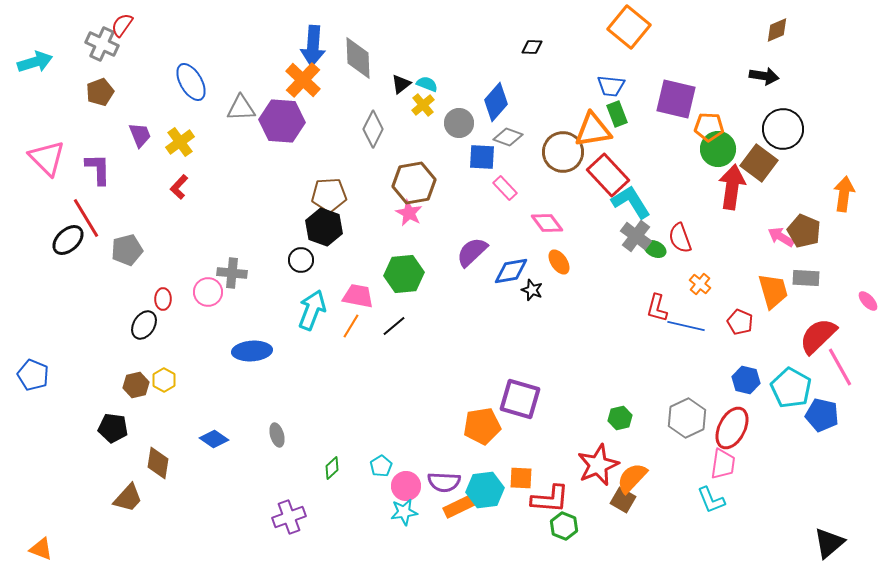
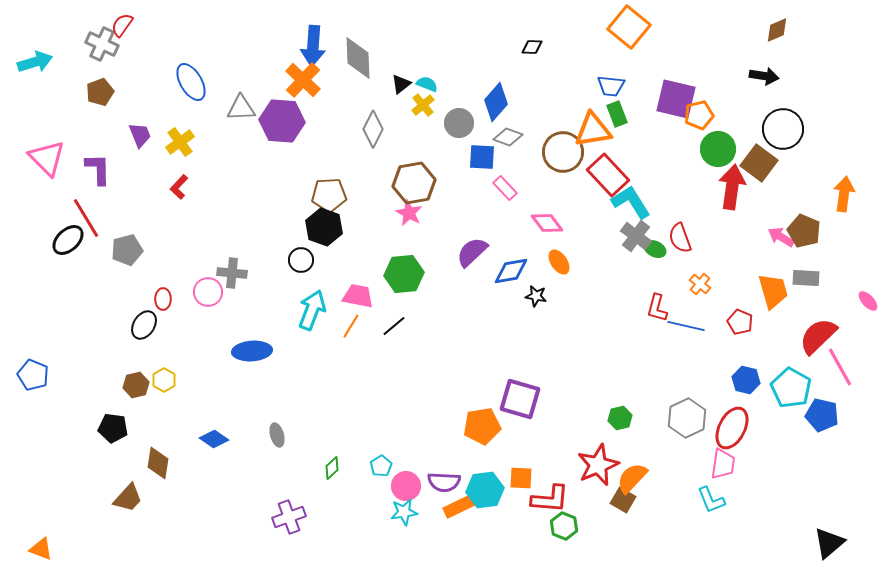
orange pentagon at (709, 127): moved 10 px left, 12 px up; rotated 16 degrees counterclockwise
black star at (532, 290): moved 4 px right, 6 px down; rotated 10 degrees counterclockwise
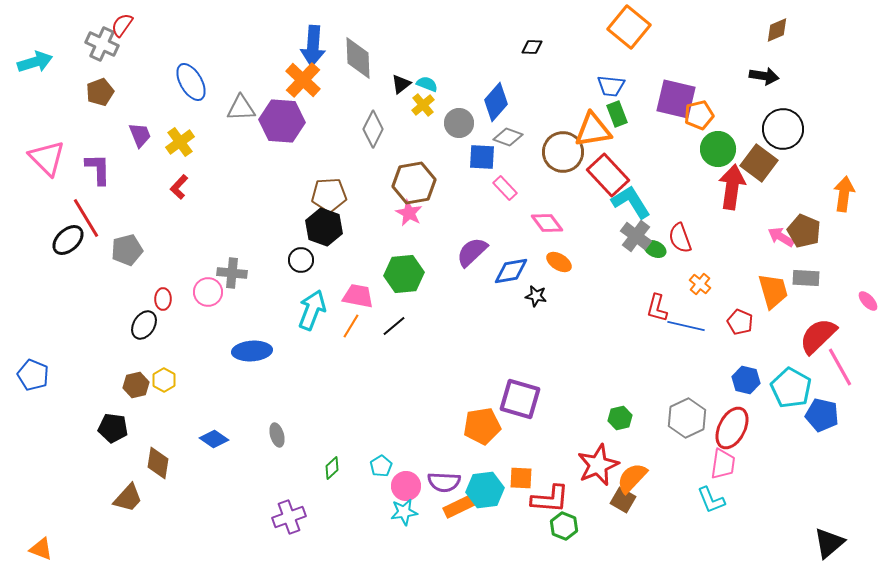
orange ellipse at (559, 262): rotated 25 degrees counterclockwise
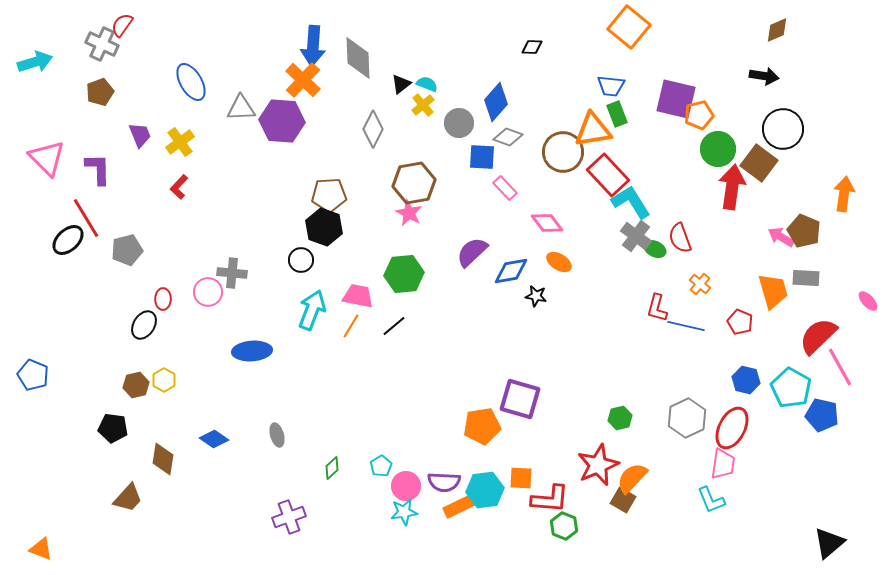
brown diamond at (158, 463): moved 5 px right, 4 px up
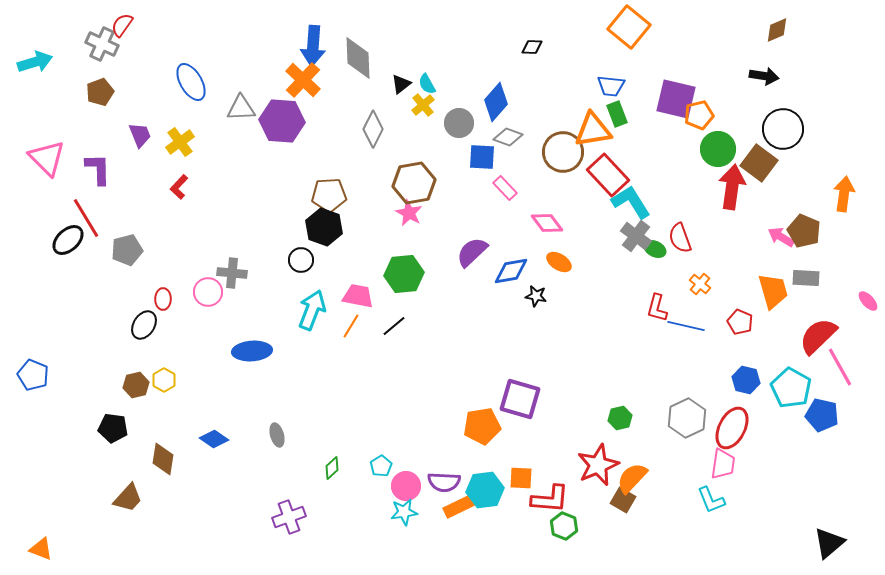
cyan semicircle at (427, 84): rotated 140 degrees counterclockwise
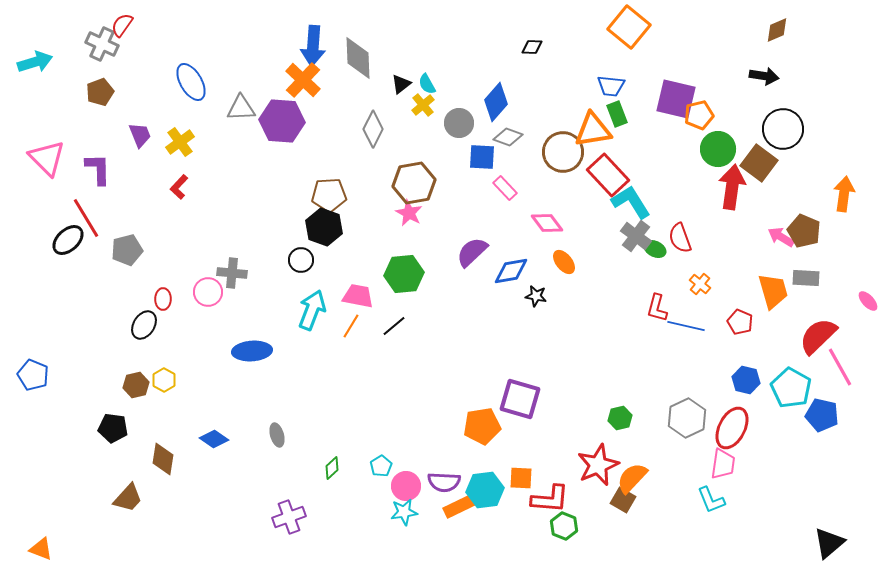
orange ellipse at (559, 262): moved 5 px right; rotated 20 degrees clockwise
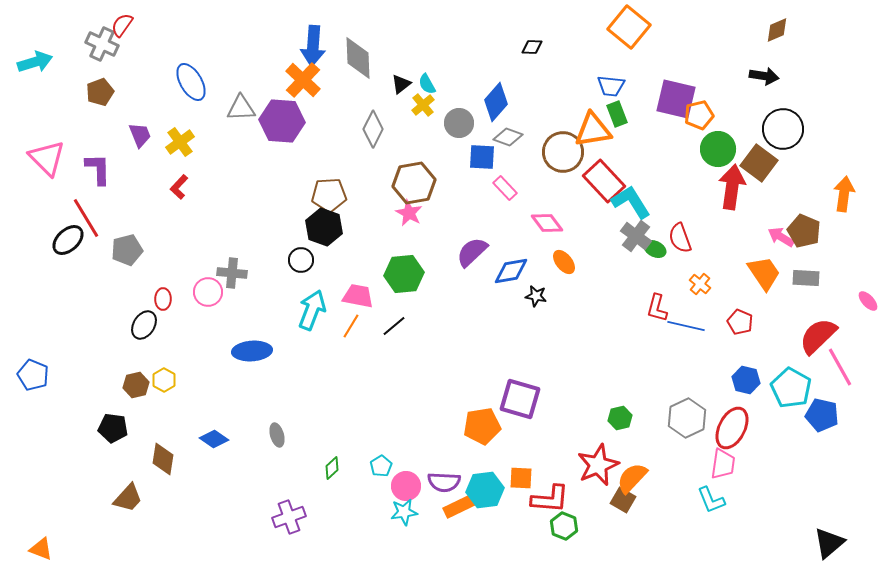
red rectangle at (608, 175): moved 4 px left, 6 px down
orange trapezoid at (773, 291): moved 9 px left, 18 px up; rotated 18 degrees counterclockwise
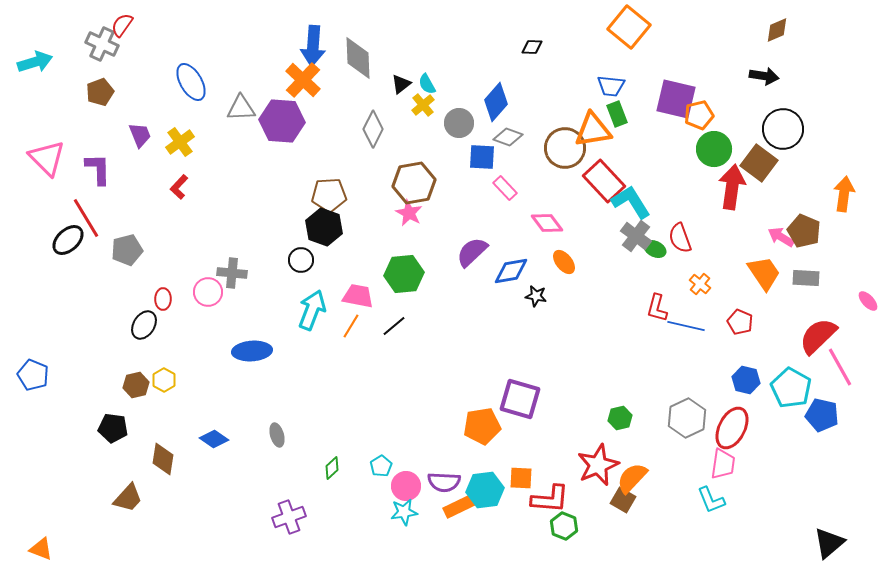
green circle at (718, 149): moved 4 px left
brown circle at (563, 152): moved 2 px right, 4 px up
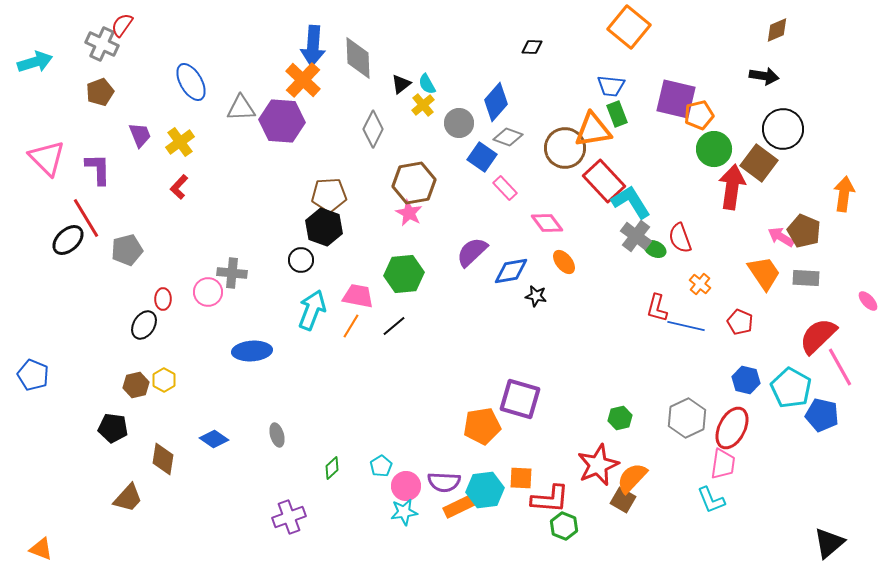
blue square at (482, 157): rotated 32 degrees clockwise
